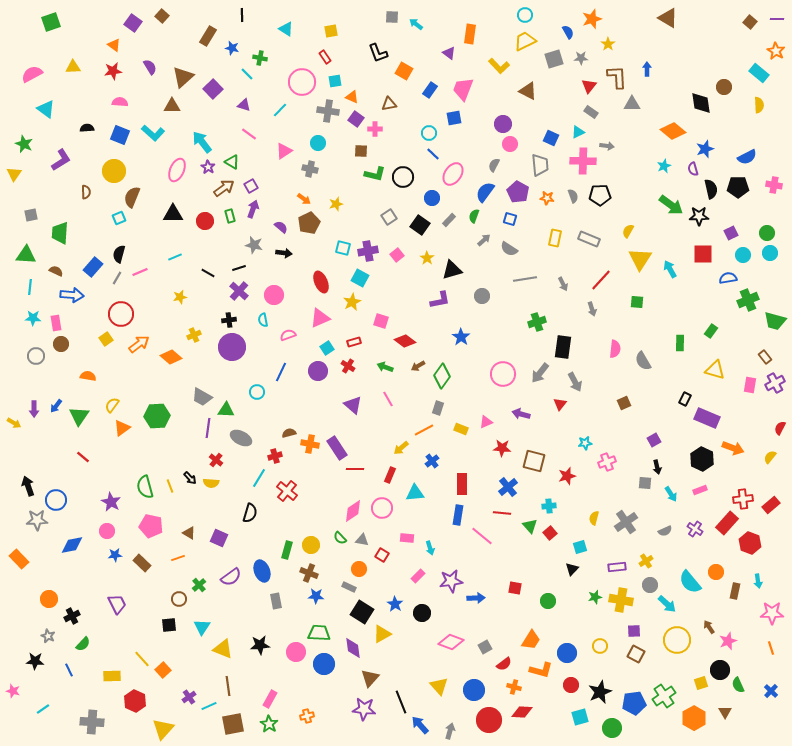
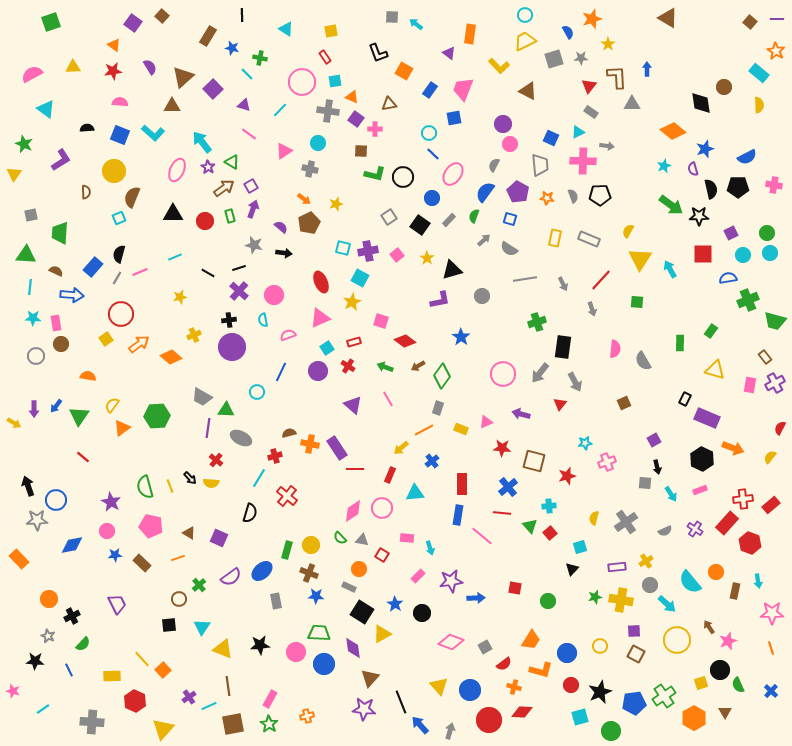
red cross at (287, 491): moved 5 px down
blue ellipse at (262, 571): rotated 70 degrees clockwise
blue circle at (474, 690): moved 4 px left
green circle at (612, 728): moved 1 px left, 3 px down
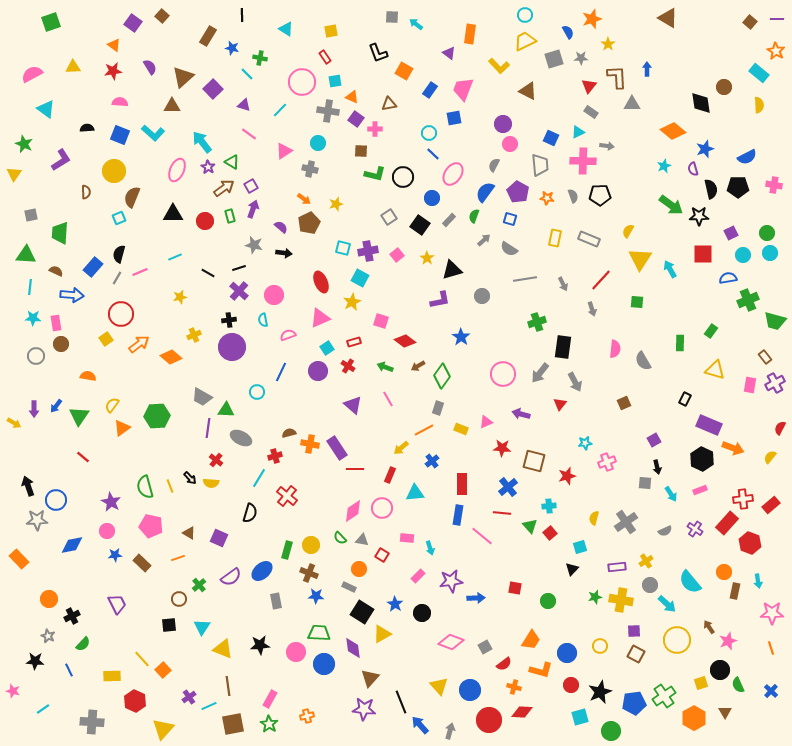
purple rectangle at (707, 418): moved 2 px right, 7 px down
orange circle at (716, 572): moved 8 px right
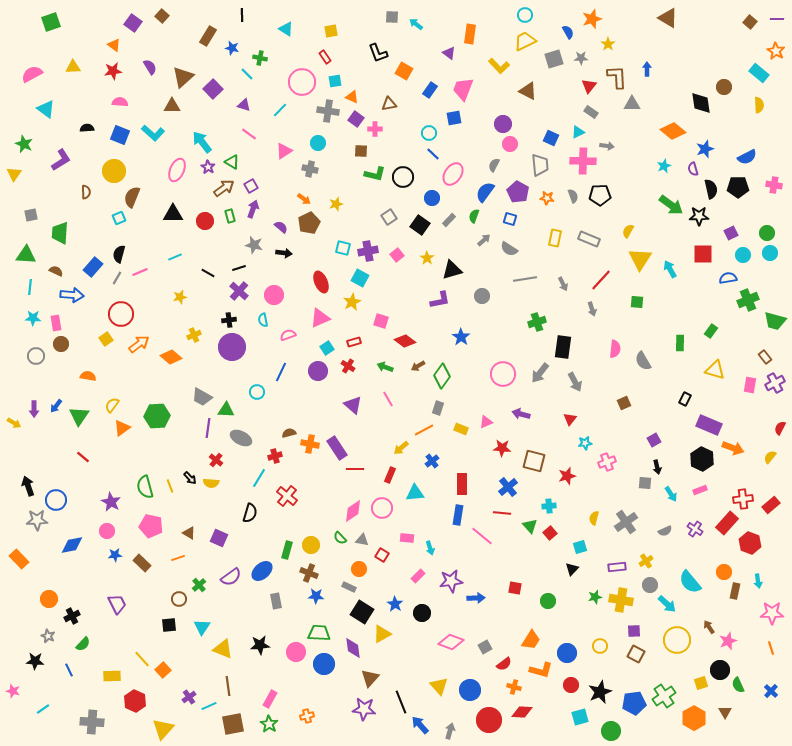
red triangle at (560, 404): moved 10 px right, 15 px down
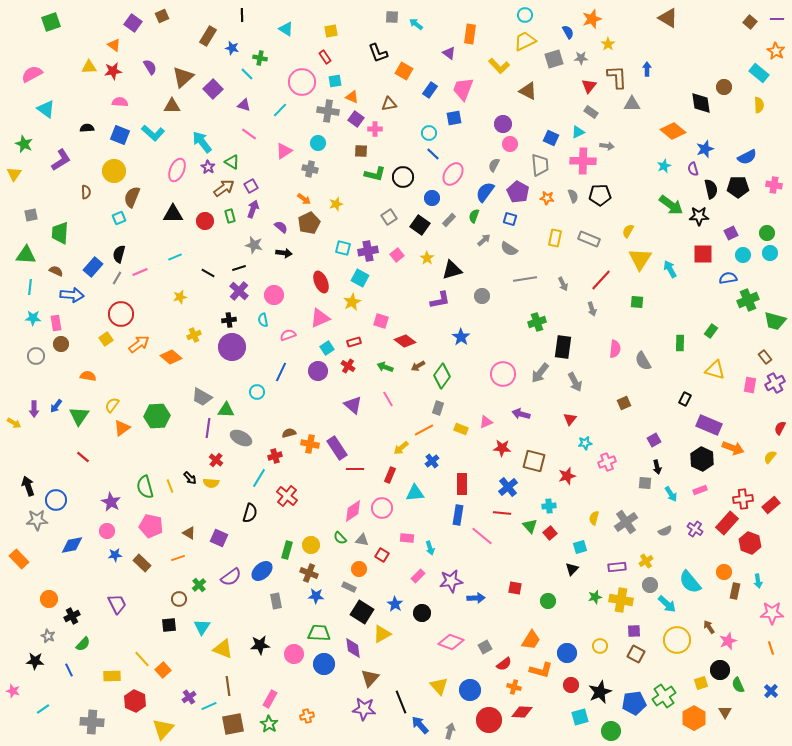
brown square at (162, 16): rotated 24 degrees clockwise
yellow triangle at (73, 67): moved 16 px right
pink circle at (296, 652): moved 2 px left, 2 px down
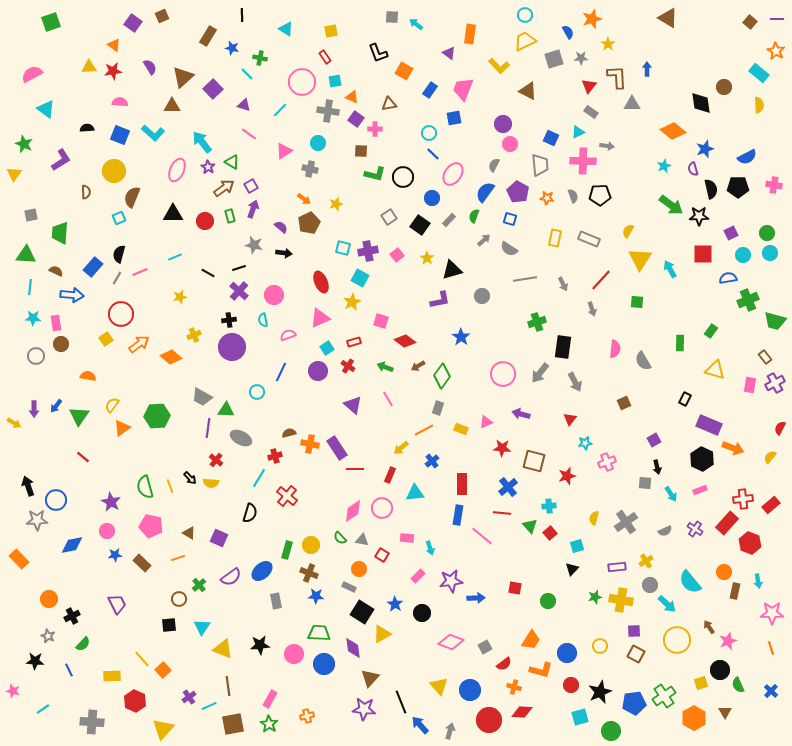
cyan square at (580, 547): moved 3 px left, 1 px up
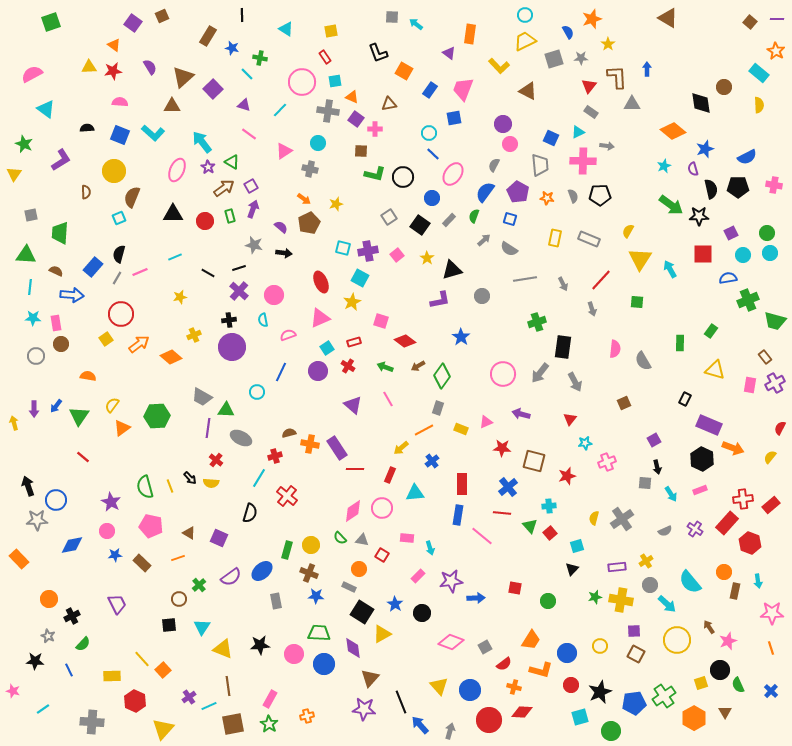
yellow arrow at (14, 423): rotated 136 degrees counterclockwise
gray cross at (626, 522): moved 4 px left, 3 px up
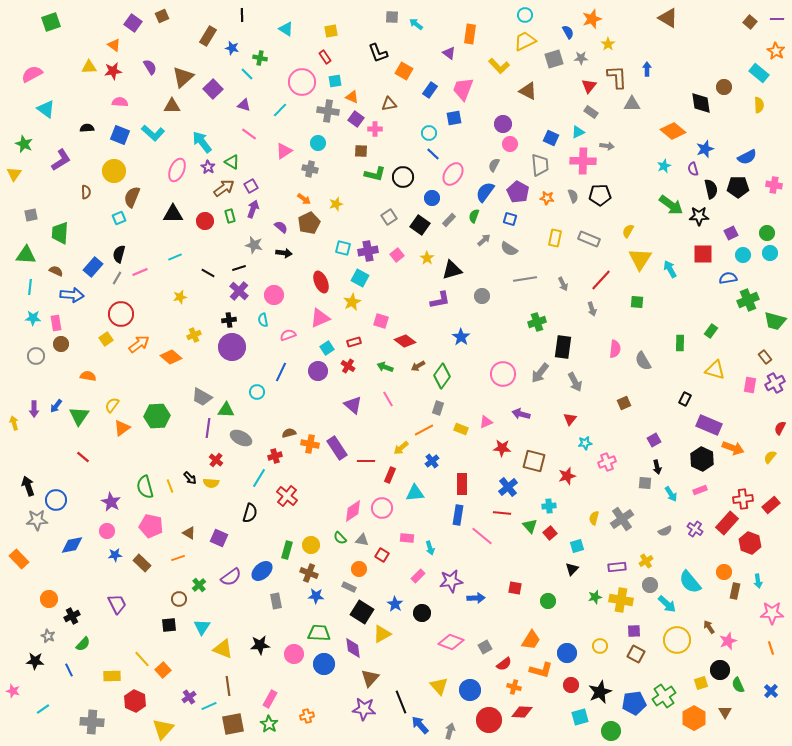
red line at (355, 469): moved 11 px right, 8 px up
